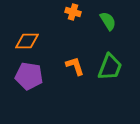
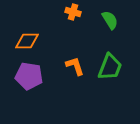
green semicircle: moved 2 px right, 1 px up
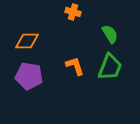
green semicircle: moved 14 px down
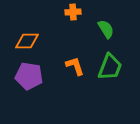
orange cross: rotated 21 degrees counterclockwise
green semicircle: moved 4 px left, 5 px up
